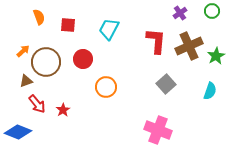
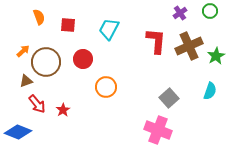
green circle: moved 2 px left
gray square: moved 3 px right, 14 px down
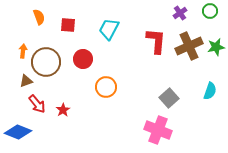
orange arrow: rotated 40 degrees counterclockwise
green star: moved 9 px up; rotated 18 degrees clockwise
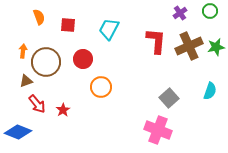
orange circle: moved 5 px left
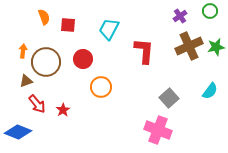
purple cross: moved 3 px down
orange semicircle: moved 5 px right
red L-shape: moved 12 px left, 10 px down
cyan semicircle: rotated 18 degrees clockwise
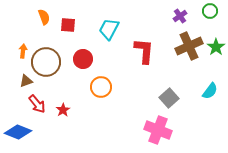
green star: rotated 24 degrees counterclockwise
